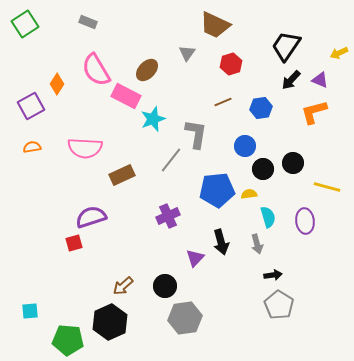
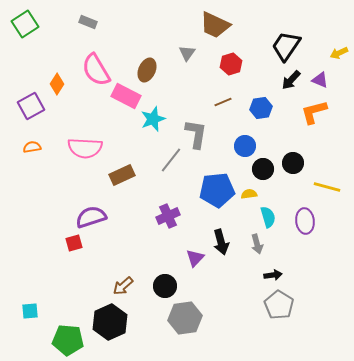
brown ellipse at (147, 70): rotated 20 degrees counterclockwise
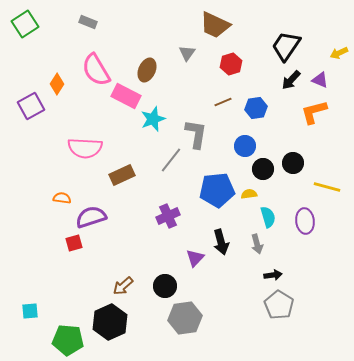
blue hexagon at (261, 108): moved 5 px left
orange semicircle at (32, 147): moved 30 px right, 51 px down; rotated 18 degrees clockwise
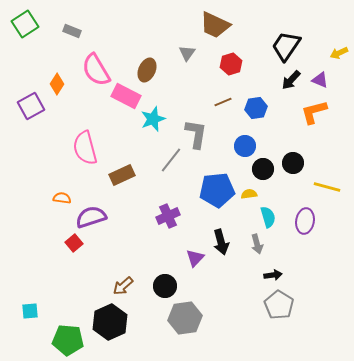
gray rectangle at (88, 22): moved 16 px left, 9 px down
pink semicircle at (85, 148): rotated 72 degrees clockwise
purple ellipse at (305, 221): rotated 15 degrees clockwise
red square at (74, 243): rotated 24 degrees counterclockwise
